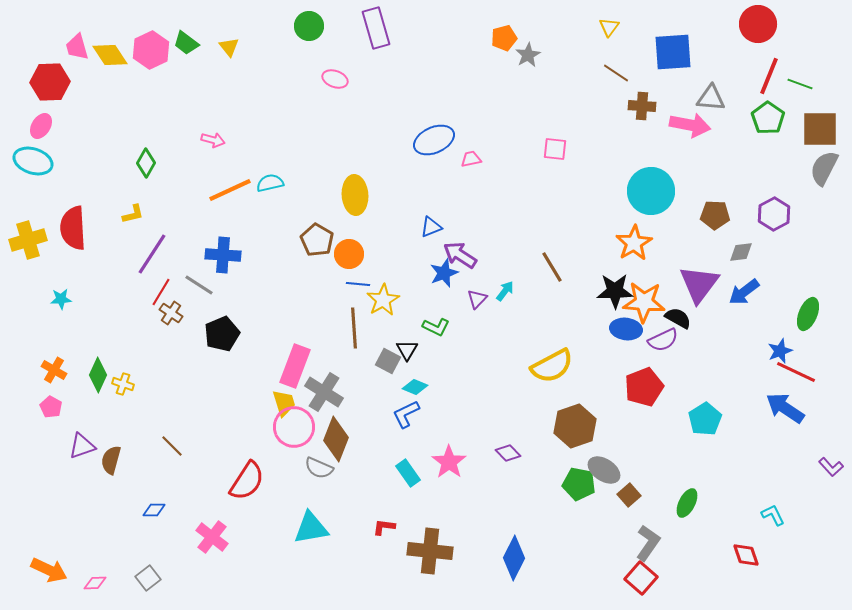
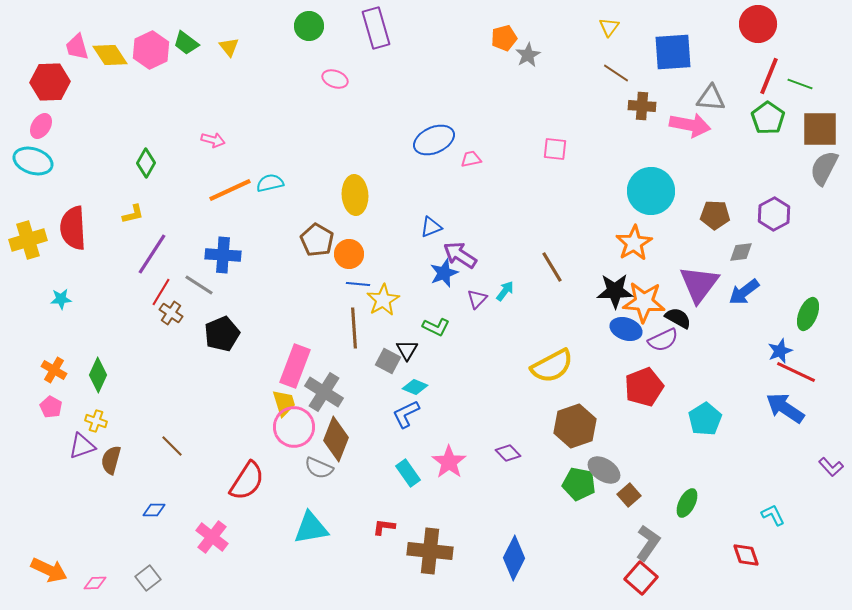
blue ellipse at (626, 329): rotated 12 degrees clockwise
yellow cross at (123, 384): moved 27 px left, 37 px down
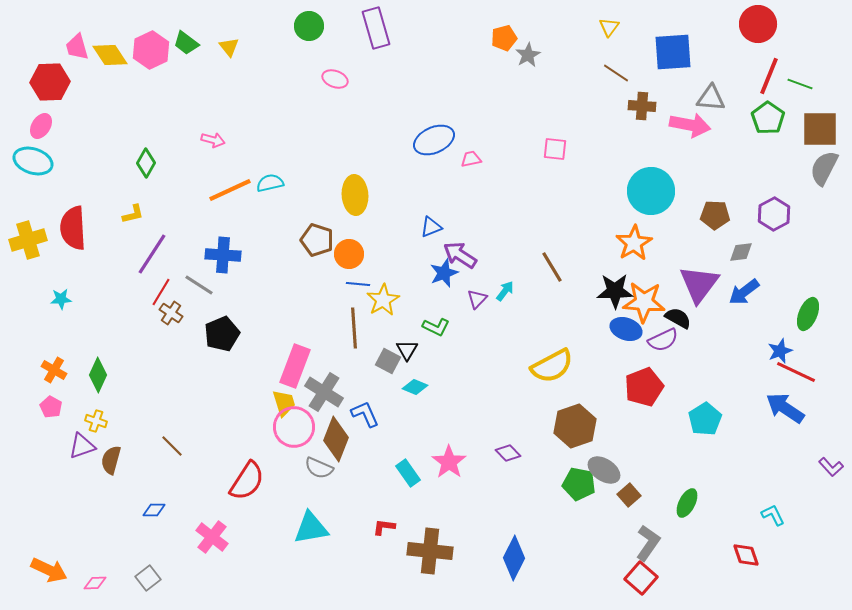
brown pentagon at (317, 240): rotated 12 degrees counterclockwise
blue L-shape at (406, 414): moved 41 px left; rotated 92 degrees clockwise
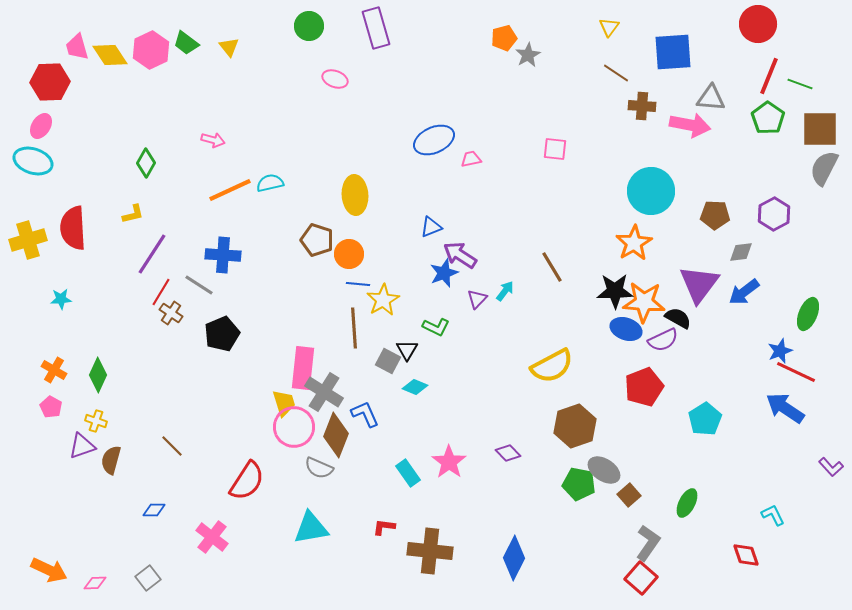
pink rectangle at (295, 366): moved 8 px right, 2 px down; rotated 15 degrees counterclockwise
brown diamond at (336, 439): moved 4 px up
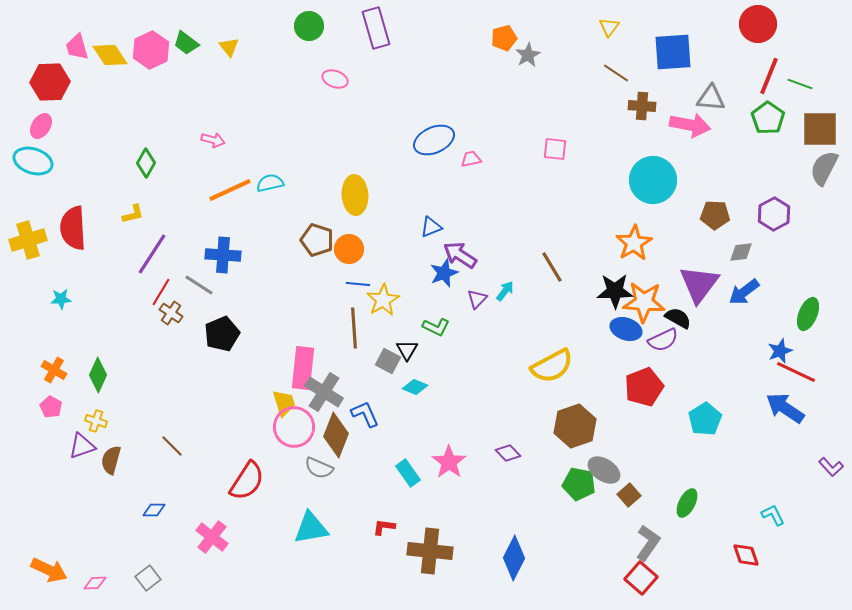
cyan circle at (651, 191): moved 2 px right, 11 px up
orange circle at (349, 254): moved 5 px up
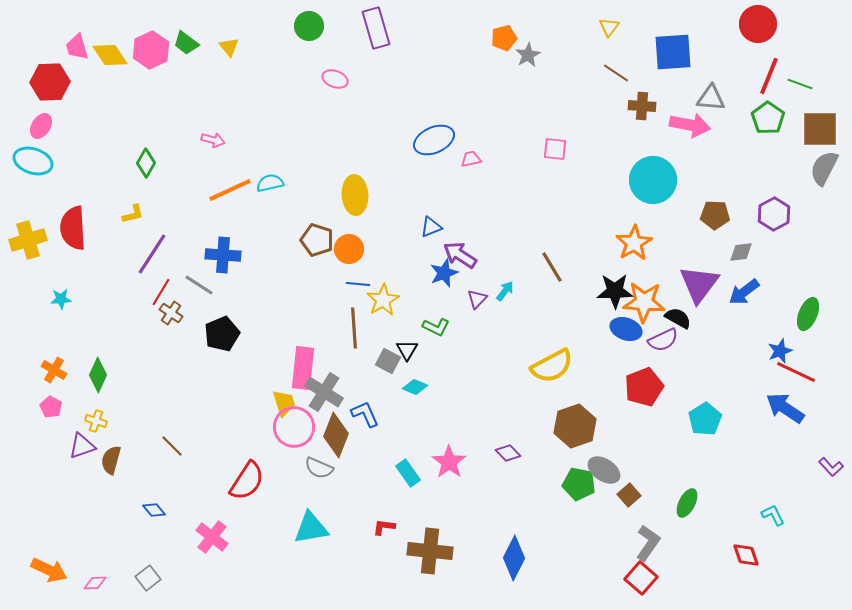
blue diamond at (154, 510): rotated 50 degrees clockwise
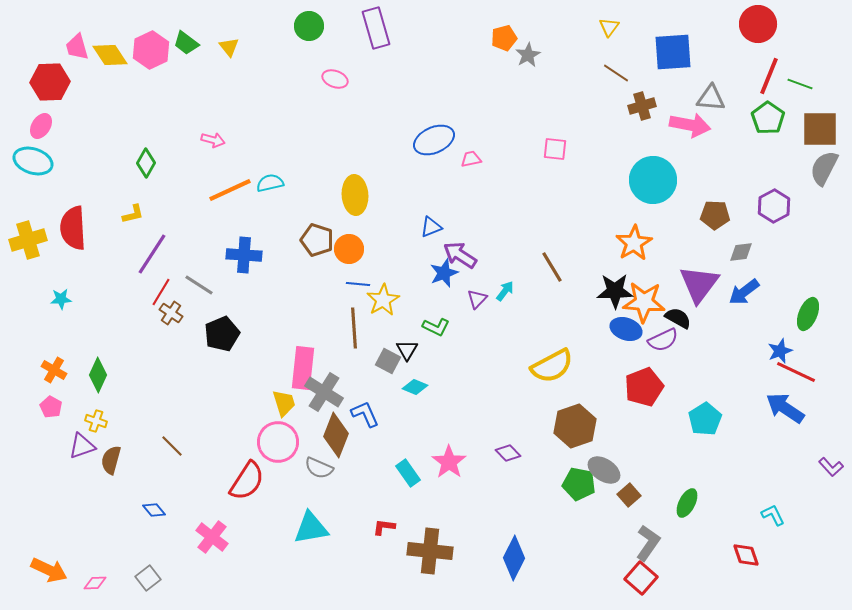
brown cross at (642, 106): rotated 20 degrees counterclockwise
purple hexagon at (774, 214): moved 8 px up
blue cross at (223, 255): moved 21 px right
pink circle at (294, 427): moved 16 px left, 15 px down
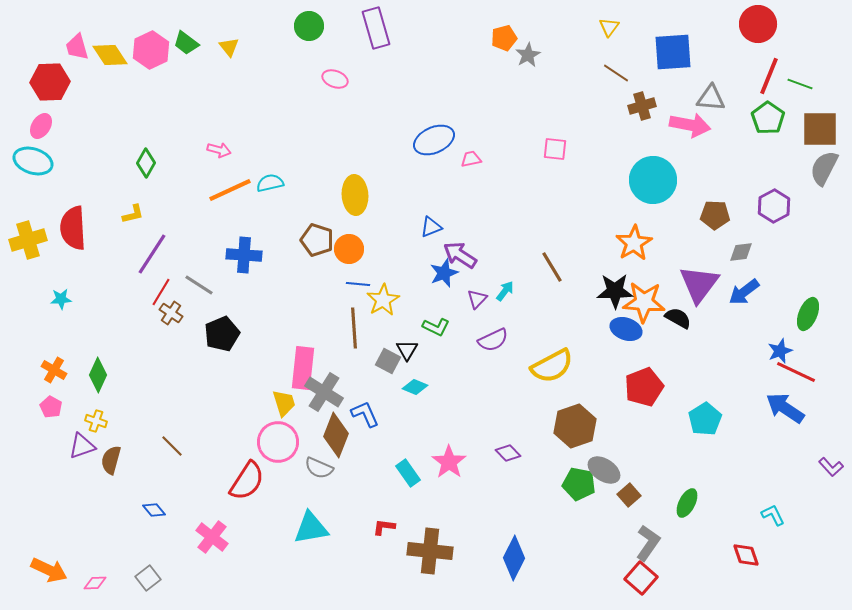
pink arrow at (213, 140): moved 6 px right, 10 px down
purple semicircle at (663, 340): moved 170 px left
